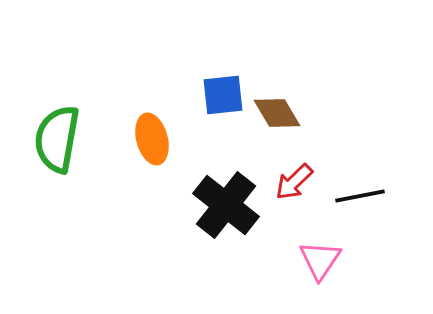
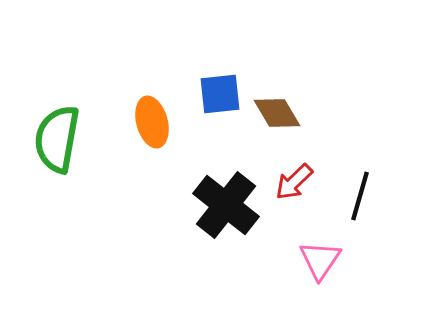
blue square: moved 3 px left, 1 px up
orange ellipse: moved 17 px up
black line: rotated 63 degrees counterclockwise
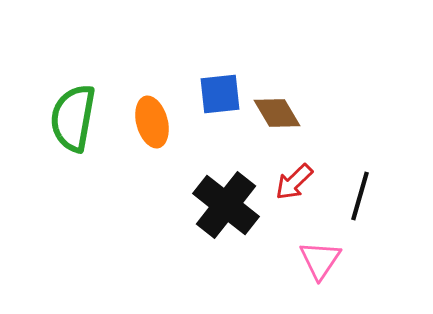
green semicircle: moved 16 px right, 21 px up
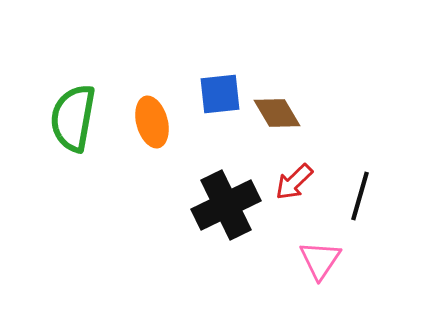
black cross: rotated 26 degrees clockwise
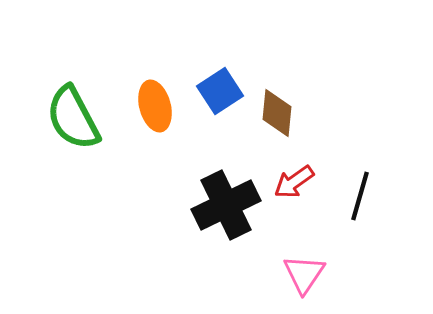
blue square: moved 3 px up; rotated 27 degrees counterclockwise
brown diamond: rotated 36 degrees clockwise
green semicircle: rotated 38 degrees counterclockwise
orange ellipse: moved 3 px right, 16 px up
red arrow: rotated 9 degrees clockwise
pink triangle: moved 16 px left, 14 px down
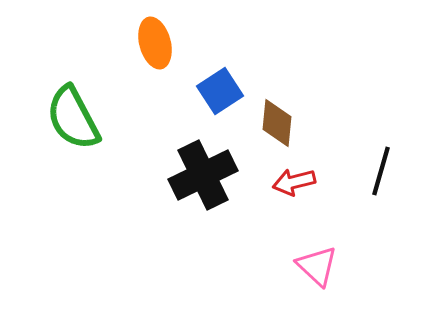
orange ellipse: moved 63 px up
brown diamond: moved 10 px down
red arrow: rotated 21 degrees clockwise
black line: moved 21 px right, 25 px up
black cross: moved 23 px left, 30 px up
pink triangle: moved 13 px right, 8 px up; rotated 21 degrees counterclockwise
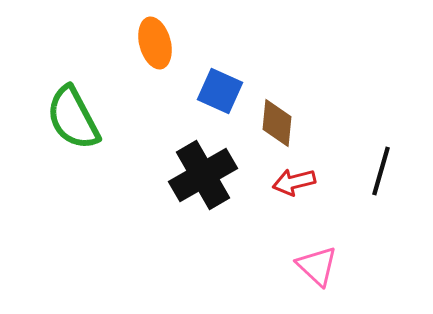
blue square: rotated 33 degrees counterclockwise
black cross: rotated 4 degrees counterclockwise
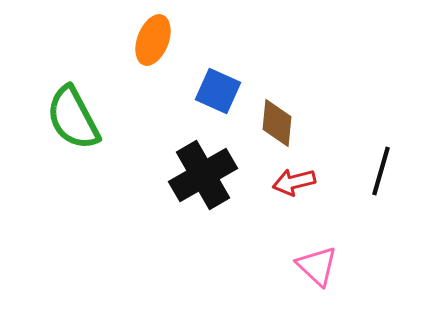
orange ellipse: moved 2 px left, 3 px up; rotated 36 degrees clockwise
blue square: moved 2 px left
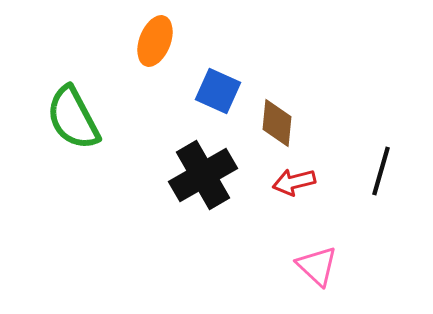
orange ellipse: moved 2 px right, 1 px down
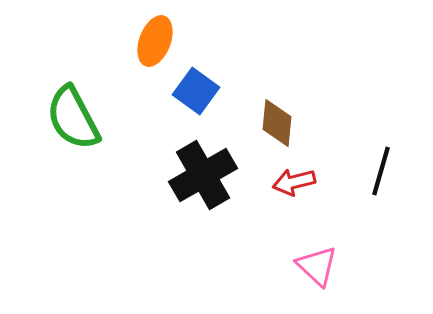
blue square: moved 22 px left; rotated 12 degrees clockwise
